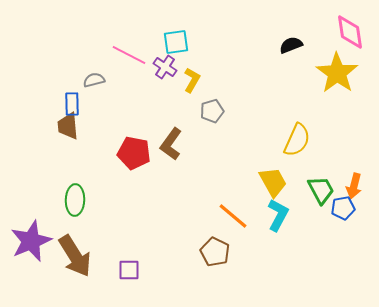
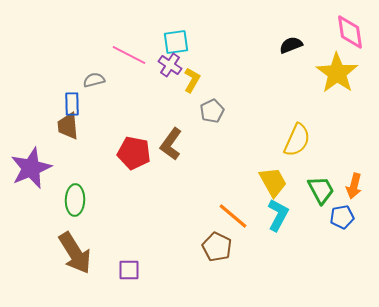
purple cross: moved 5 px right, 2 px up
gray pentagon: rotated 10 degrees counterclockwise
blue pentagon: moved 1 px left, 9 px down
purple star: moved 73 px up
brown pentagon: moved 2 px right, 5 px up
brown arrow: moved 3 px up
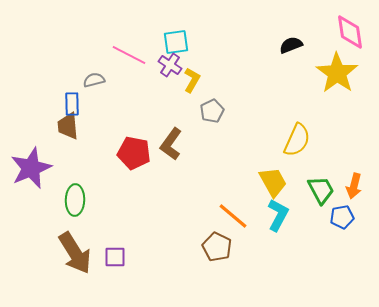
purple square: moved 14 px left, 13 px up
